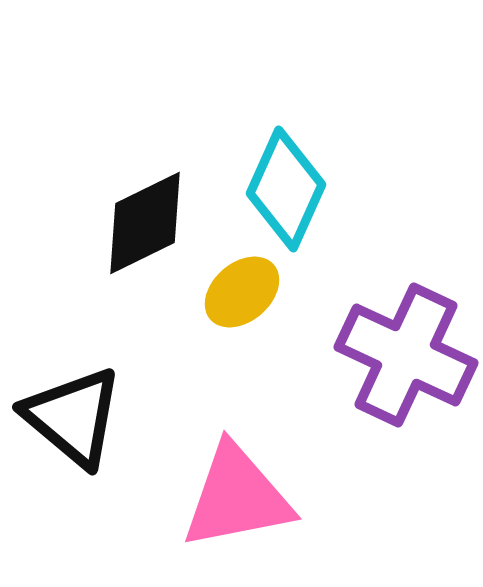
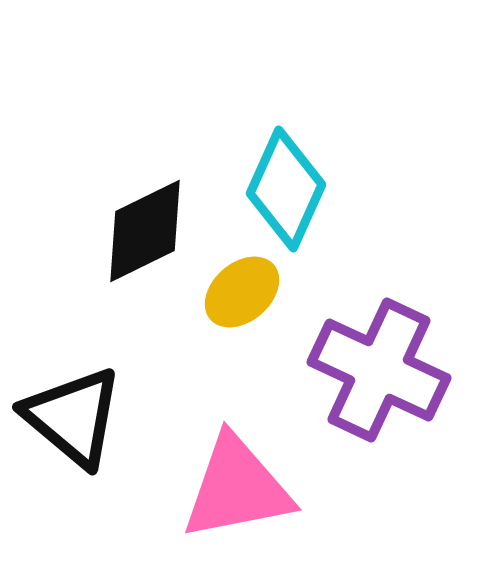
black diamond: moved 8 px down
purple cross: moved 27 px left, 15 px down
pink triangle: moved 9 px up
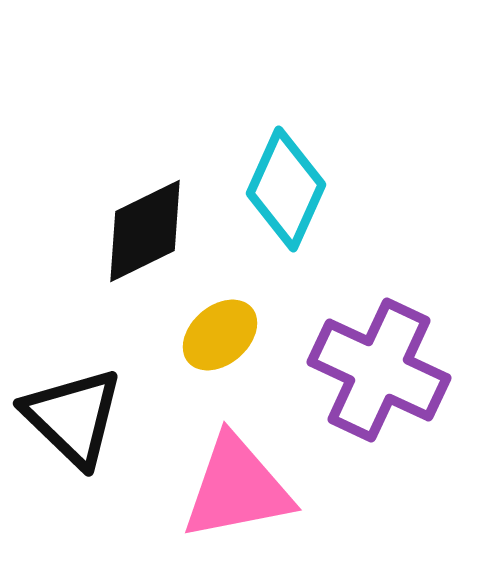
yellow ellipse: moved 22 px left, 43 px down
black triangle: rotated 4 degrees clockwise
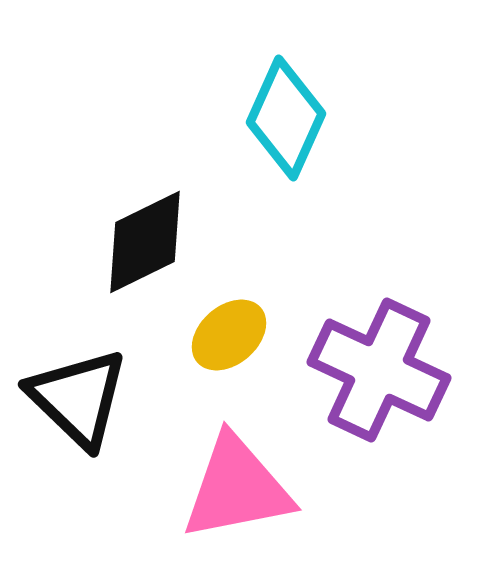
cyan diamond: moved 71 px up
black diamond: moved 11 px down
yellow ellipse: moved 9 px right
black triangle: moved 5 px right, 19 px up
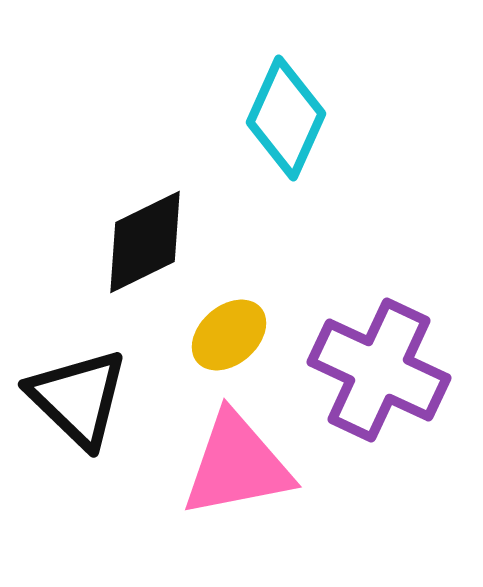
pink triangle: moved 23 px up
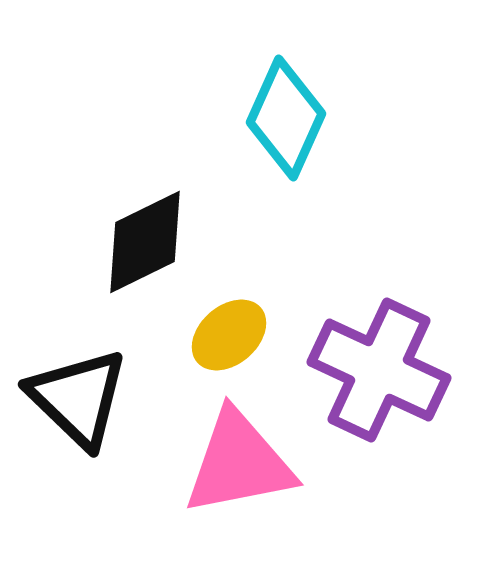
pink triangle: moved 2 px right, 2 px up
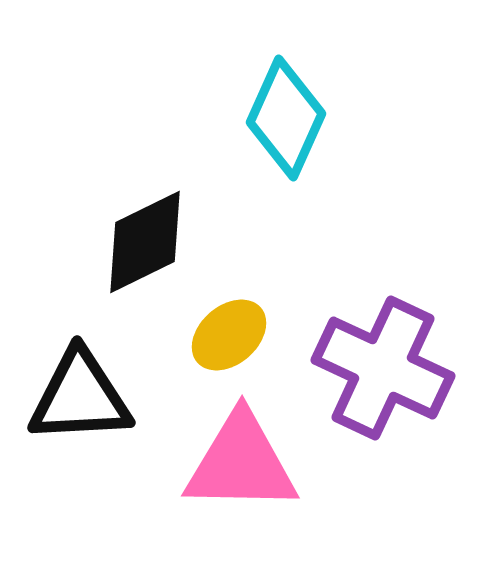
purple cross: moved 4 px right, 2 px up
black triangle: moved 2 px right, 1 px up; rotated 47 degrees counterclockwise
pink triangle: moved 2 px right; rotated 12 degrees clockwise
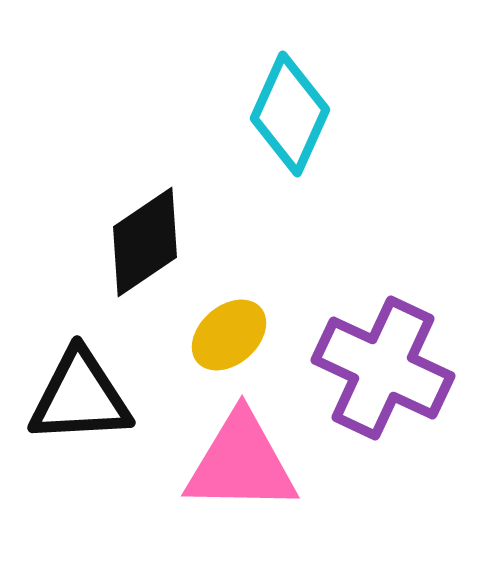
cyan diamond: moved 4 px right, 4 px up
black diamond: rotated 8 degrees counterclockwise
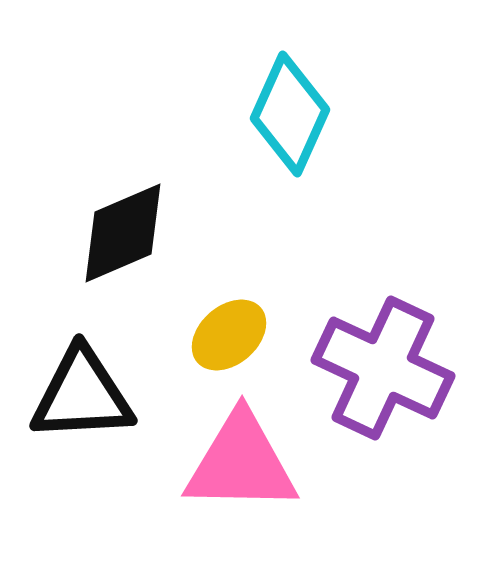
black diamond: moved 22 px left, 9 px up; rotated 11 degrees clockwise
black triangle: moved 2 px right, 2 px up
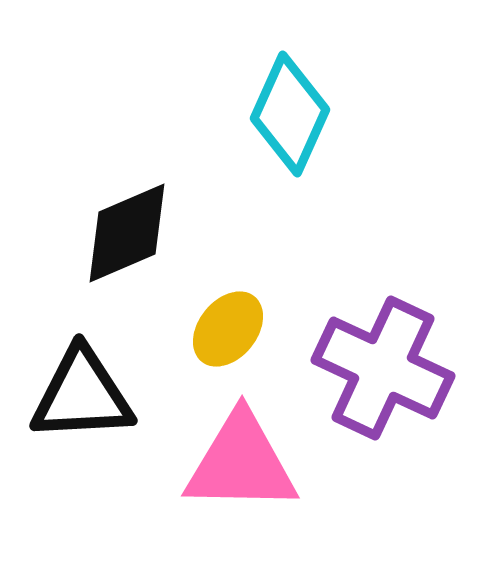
black diamond: moved 4 px right
yellow ellipse: moved 1 px left, 6 px up; rotated 10 degrees counterclockwise
